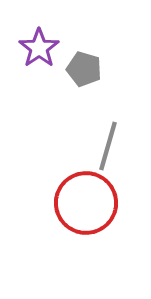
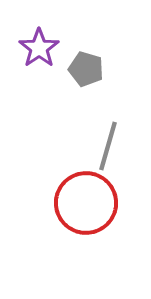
gray pentagon: moved 2 px right
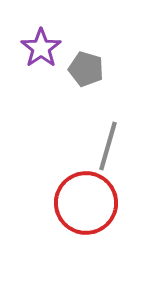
purple star: moved 2 px right
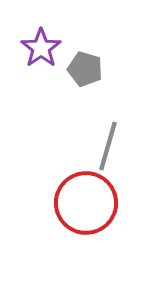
gray pentagon: moved 1 px left
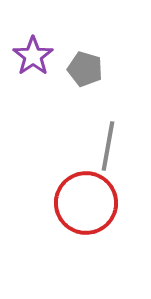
purple star: moved 8 px left, 8 px down
gray line: rotated 6 degrees counterclockwise
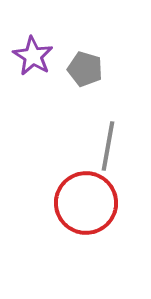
purple star: rotated 6 degrees counterclockwise
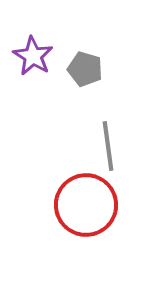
gray line: rotated 18 degrees counterclockwise
red circle: moved 2 px down
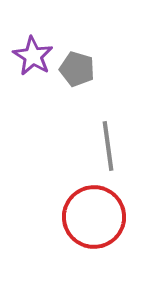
gray pentagon: moved 8 px left
red circle: moved 8 px right, 12 px down
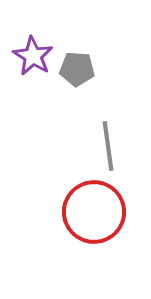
gray pentagon: rotated 12 degrees counterclockwise
red circle: moved 5 px up
